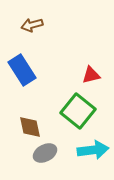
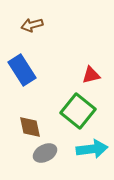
cyan arrow: moved 1 px left, 1 px up
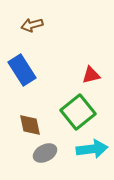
green square: moved 1 px down; rotated 12 degrees clockwise
brown diamond: moved 2 px up
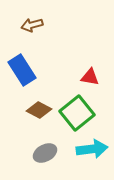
red triangle: moved 1 px left, 2 px down; rotated 24 degrees clockwise
green square: moved 1 px left, 1 px down
brown diamond: moved 9 px right, 15 px up; rotated 50 degrees counterclockwise
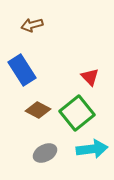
red triangle: rotated 36 degrees clockwise
brown diamond: moved 1 px left
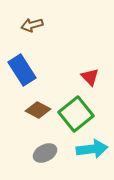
green square: moved 1 px left, 1 px down
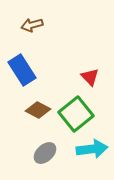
gray ellipse: rotated 15 degrees counterclockwise
